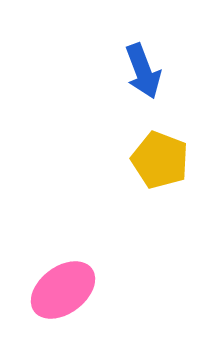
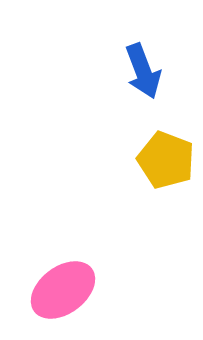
yellow pentagon: moved 6 px right
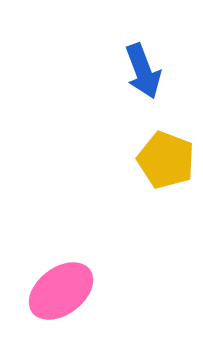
pink ellipse: moved 2 px left, 1 px down
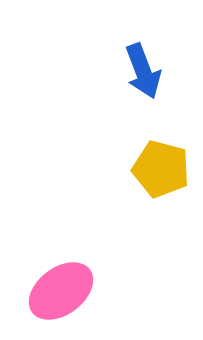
yellow pentagon: moved 5 px left, 9 px down; rotated 6 degrees counterclockwise
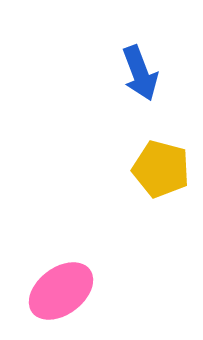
blue arrow: moved 3 px left, 2 px down
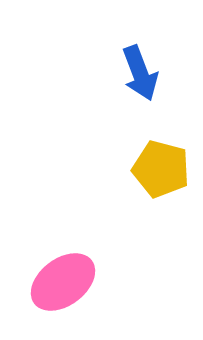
pink ellipse: moved 2 px right, 9 px up
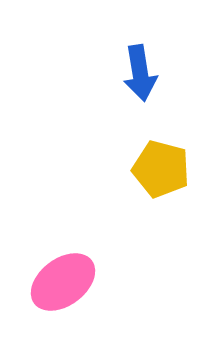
blue arrow: rotated 12 degrees clockwise
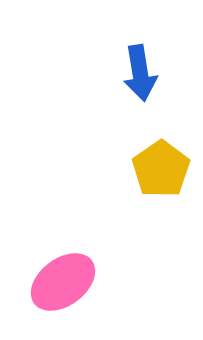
yellow pentagon: rotated 22 degrees clockwise
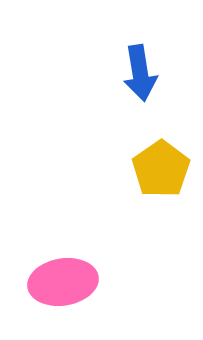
pink ellipse: rotated 28 degrees clockwise
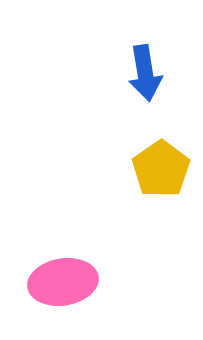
blue arrow: moved 5 px right
